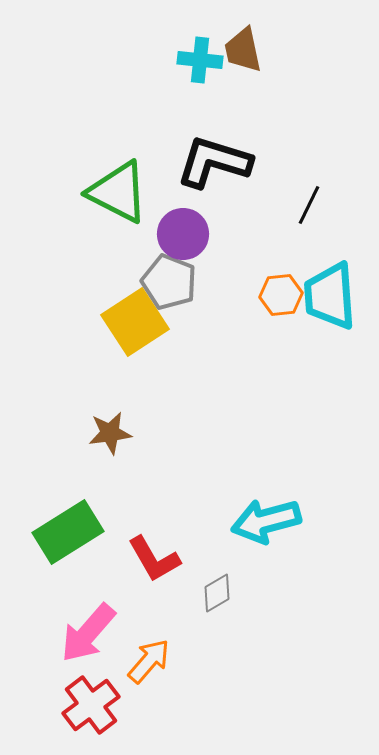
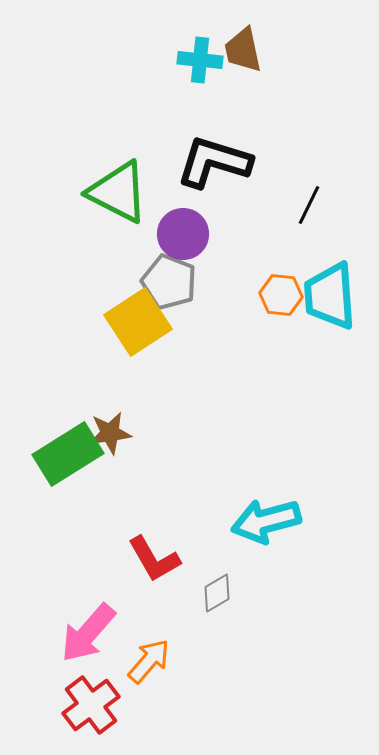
orange hexagon: rotated 12 degrees clockwise
yellow square: moved 3 px right
green rectangle: moved 78 px up
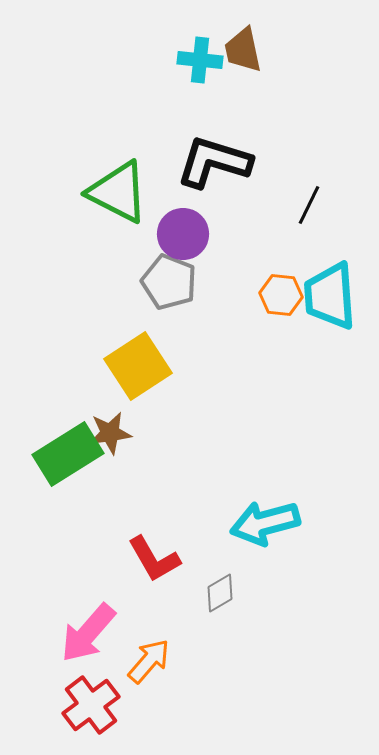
yellow square: moved 44 px down
cyan arrow: moved 1 px left, 2 px down
gray diamond: moved 3 px right
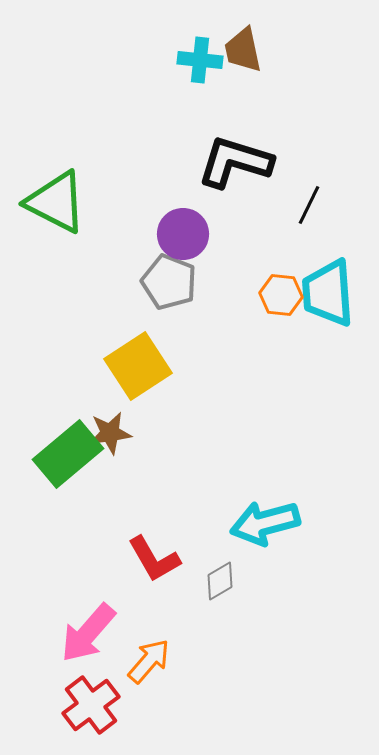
black L-shape: moved 21 px right
green triangle: moved 62 px left, 10 px down
cyan trapezoid: moved 2 px left, 3 px up
green rectangle: rotated 8 degrees counterclockwise
gray diamond: moved 12 px up
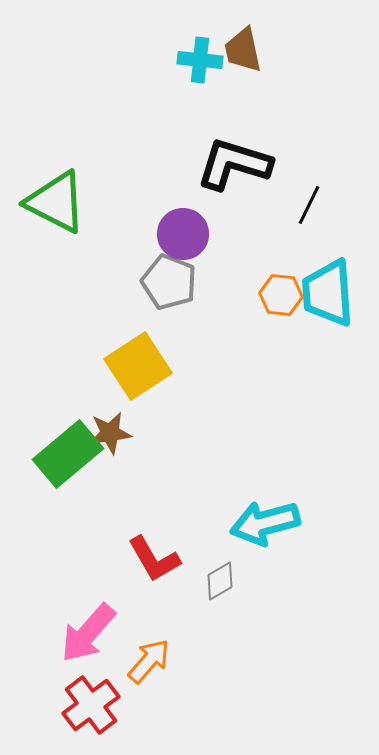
black L-shape: moved 1 px left, 2 px down
